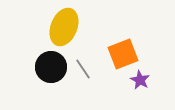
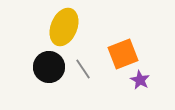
black circle: moved 2 px left
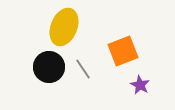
orange square: moved 3 px up
purple star: moved 5 px down
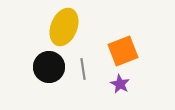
gray line: rotated 25 degrees clockwise
purple star: moved 20 px left, 1 px up
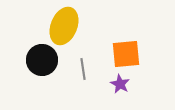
yellow ellipse: moved 1 px up
orange square: moved 3 px right, 3 px down; rotated 16 degrees clockwise
black circle: moved 7 px left, 7 px up
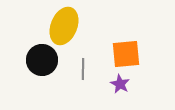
gray line: rotated 10 degrees clockwise
